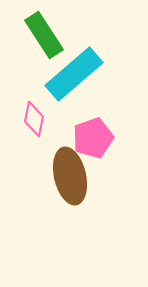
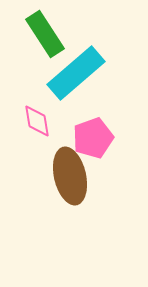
green rectangle: moved 1 px right, 1 px up
cyan rectangle: moved 2 px right, 1 px up
pink diamond: moved 3 px right, 2 px down; rotated 20 degrees counterclockwise
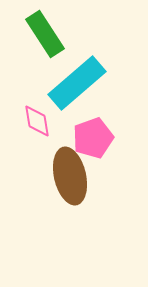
cyan rectangle: moved 1 px right, 10 px down
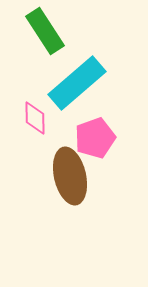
green rectangle: moved 3 px up
pink diamond: moved 2 px left, 3 px up; rotated 8 degrees clockwise
pink pentagon: moved 2 px right
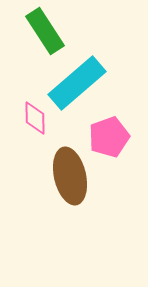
pink pentagon: moved 14 px right, 1 px up
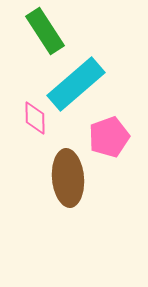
cyan rectangle: moved 1 px left, 1 px down
brown ellipse: moved 2 px left, 2 px down; rotated 8 degrees clockwise
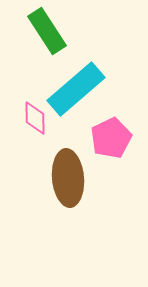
green rectangle: moved 2 px right
cyan rectangle: moved 5 px down
pink pentagon: moved 2 px right, 1 px down; rotated 6 degrees counterclockwise
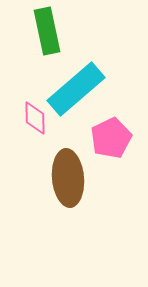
green rectangle: rotated 21 degrees clockwise
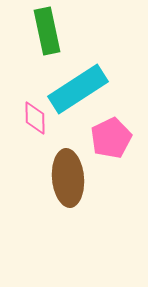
cyan rectangle: moved 2 px right; rotated 8 degrees clockwise
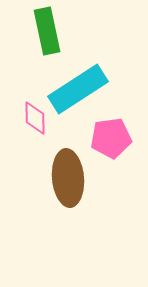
pink pentagon: rotated 18 degrees clockwise
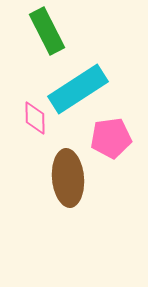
green rectangle: rotated 15 degrees counterclockwise
